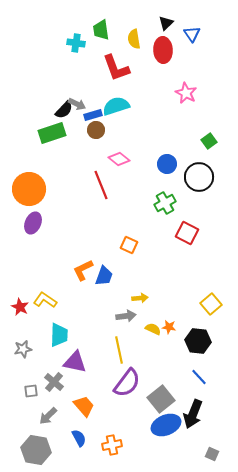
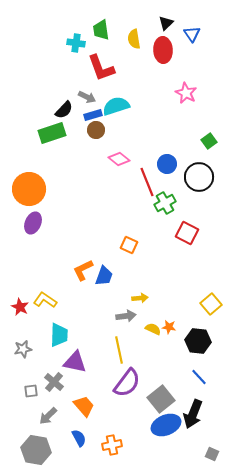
red L-shape at (116, 68): moved 15 px left
gray arrow at (77, 104): moved 10 px right, 7 px up
red line at (101, 185): moved 46 px right, 3 px up
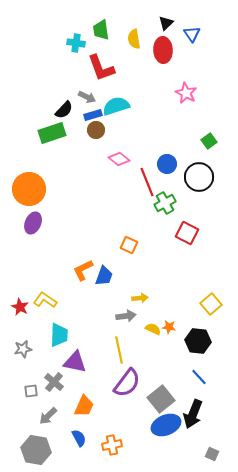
orange trapezoid at (84, 406): rotated 65 degrees clockwise
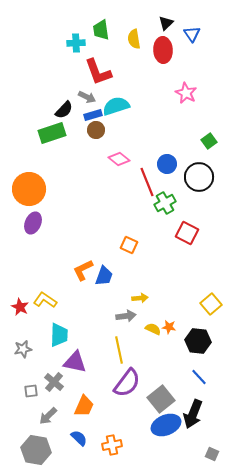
cyan cross at (76, 43): rotated 12 degrees counterclockwise
red L-shape at (101, 68): moved 3 px left, 4 px down
blue semicircle at (79, 438): rotated 18 degrees counterclockwise
